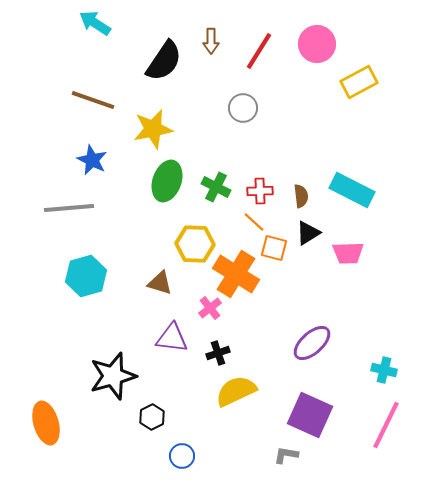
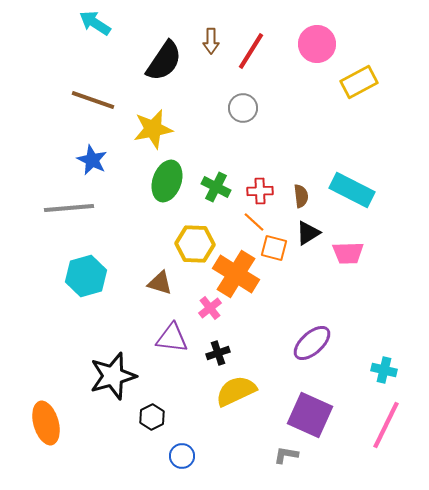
red line: moved 8 px left
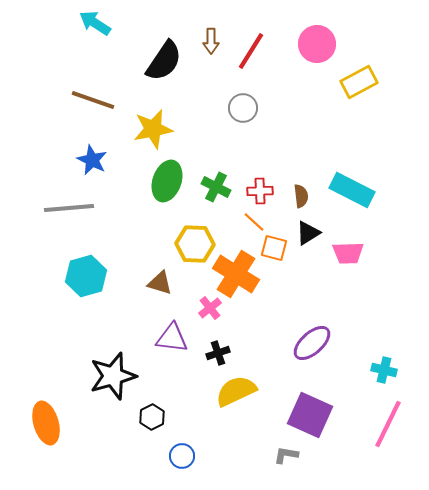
pink line: moved 2 px right, 1 px up
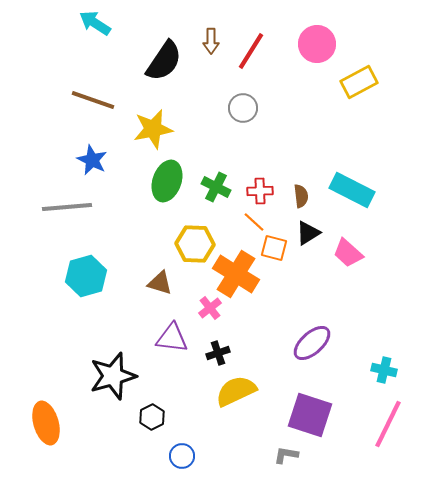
gray line: moved 2 px left, 1 px up
pink trapezoid: rotated 44 degrees clockwise
purple square: rotated 6 degrees counterclockwise
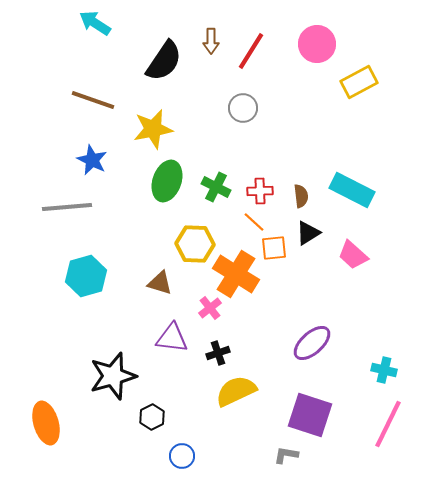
orange square: rotated 20 degrees counterclockwise
pink trapezoid: moved 5 px right, 2 px down
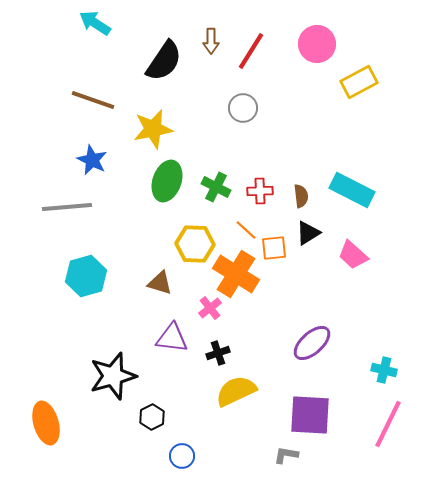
orange line: moved 8 px left, 8 px down
purple square: rotated 15 degrees counterclockwise
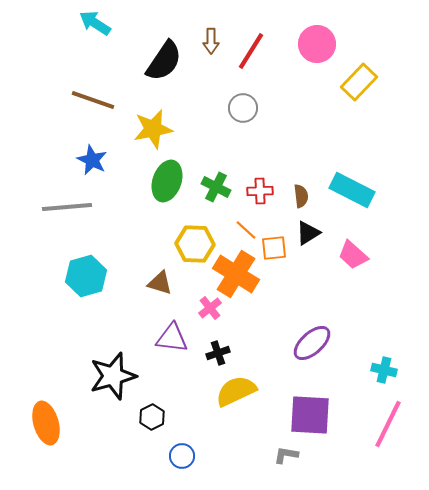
yellow rectangle: rotated 18 degrees counterclockwise
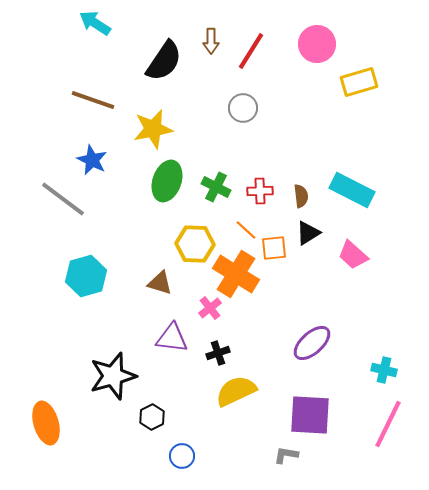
yellow rectangle: rotated 30 degrees clockwise
gray line: moved 4 px left, 8 px up; rotated 42 degrees clockwise
